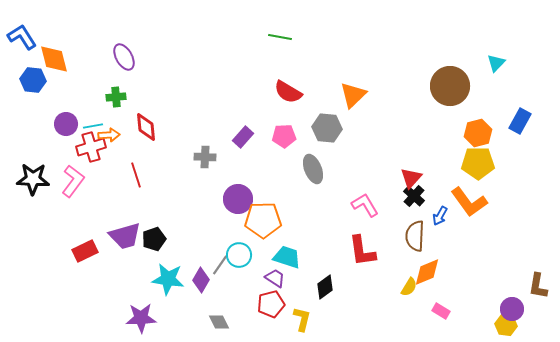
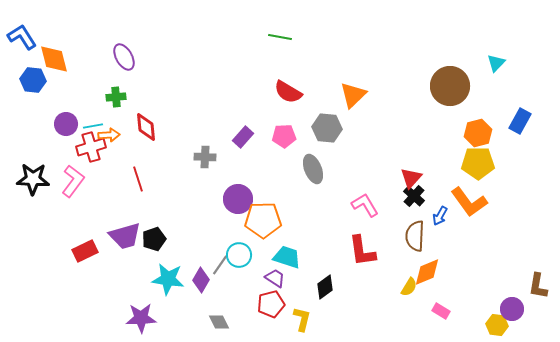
red line at (136, 175): moved 2 px right, 4 px down
yellow hexagon at (506, 325): moved 9 px left
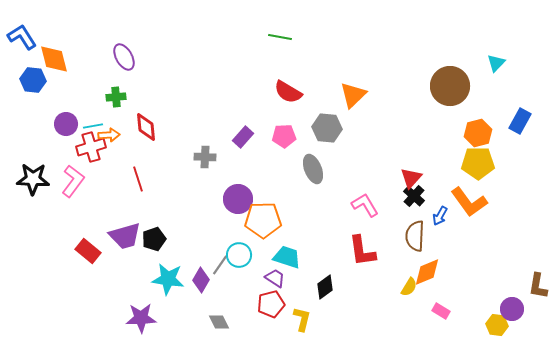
red rectangle at (85, 251): moved 3 px right; rotated 65 degrees clockwise
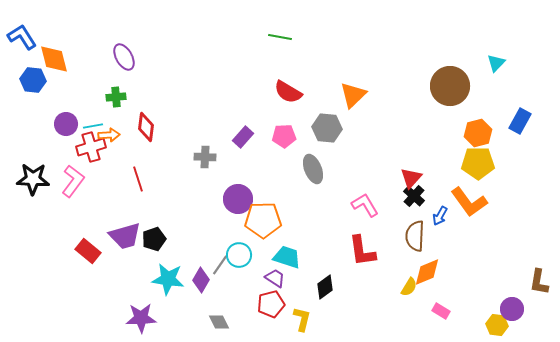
red diamond at (146, 127): rotated 12 degrees clockwise
brown L-shape at (538, 286): moved 1 px right, 4 px up
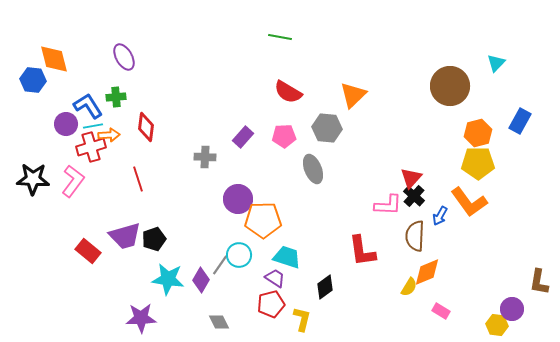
blue L-shape at (22, 37): moved 66 px right, 69 px down
pink L-shape at (365, 205): moved 23 px right; rotated 124 degrees clockwise
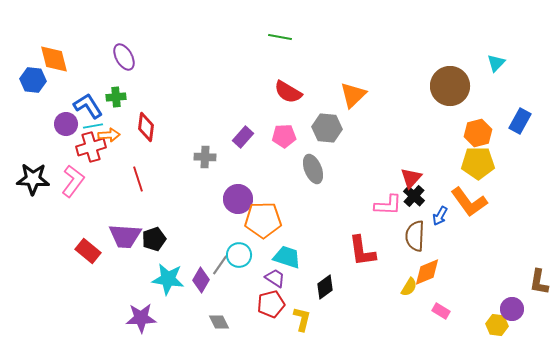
purple trapezoid at (125, 236): rotated 20 degrees clockwise
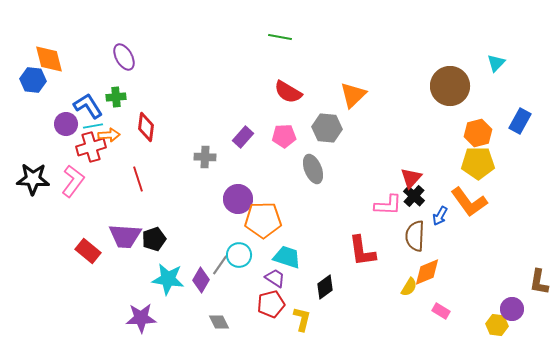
orange diamond at (54, 59): moved 5 px left
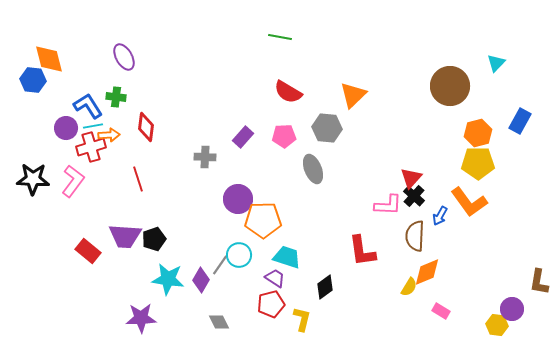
green cross at (116, 97): rotated 12 degrees clockwise
purple circle at (66, 124): moved 4 px down
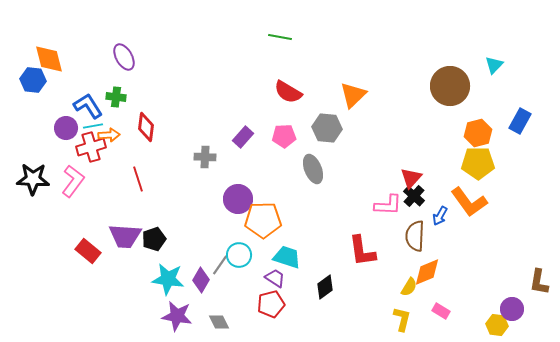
cyan triangle at (496, 63): moved 2 px left, 2 px down
purple star at (141, 318): moved 36 px right, 2 px up; rotated 12 degrees clockwise
yellow L-shape at (302, 319): moved 100 px right
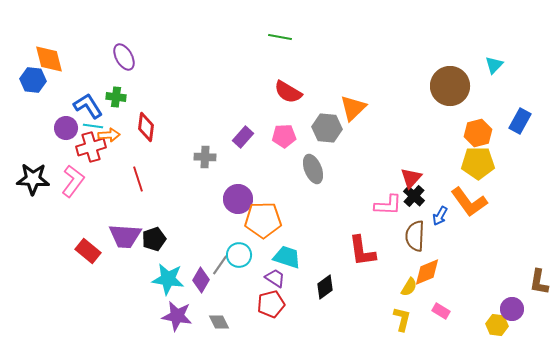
orange triangle at (353, 95): moved 13 px down
cyan line at (93, 126): rotated 18 degrees clockwise
